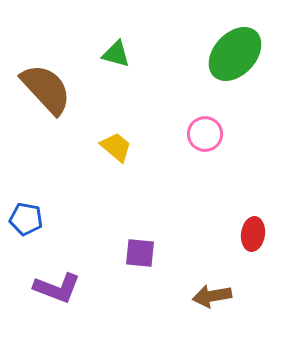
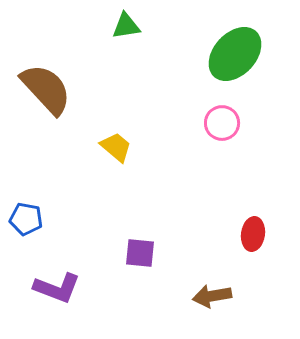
green triangle: moved 10 px right, 28 px up; rotated 24 degrees counterclockwise
pink circle: moved 17 px right, 11 px up
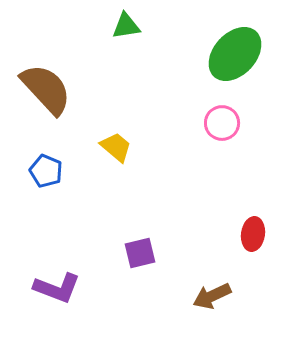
blue pentagon: moved 20 px right, 48 px up; rotated 12 degrees clockwise
purple square: rotated 20 degrees counterclockwise
brown arrow: rotated 15 degrees counterclockwise
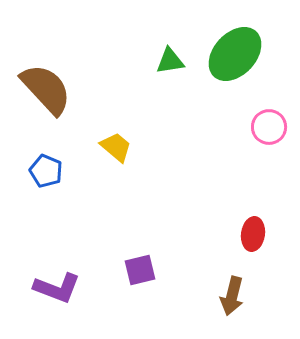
green triangle: moved 44 px right, 35 px down
pink circle: moved 47 px right, 4 px down
purple square: moved 17 px down
brown arrow: moved 20 px right; rotated 51 degrees counterclockwise
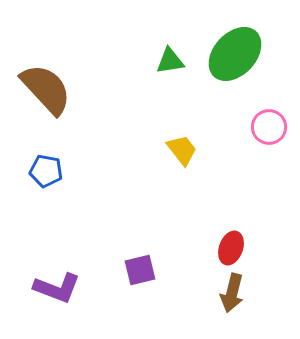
yellow trapezoid: moved 66 px right, 3 px down; rotated 12 degrees clockwise
blue pentagon: rotated 12 degrees counterclockwise
red ellipse: moved 22 px left, 14 px down; rotated 12 degrees clockwise
brown arrow: moved 3 px up
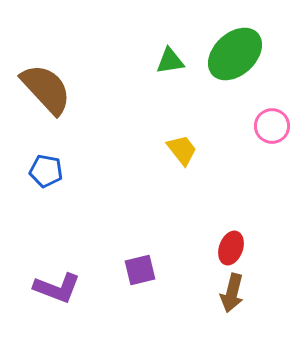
green ellipse: rotated 4 degrees clockwise
pink circle: moved 3 px right, 1 px up
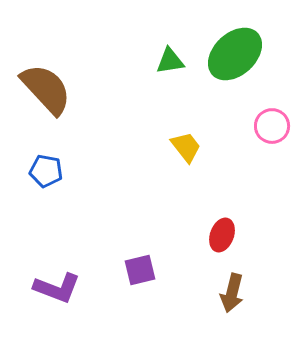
yellow trapezoid: moved 4 px right, 3 px up
red ellipse: moved 9 px left, 13 px up
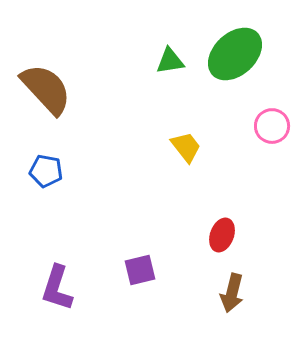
purple L-shape: rotated 87 degrees clockwise
